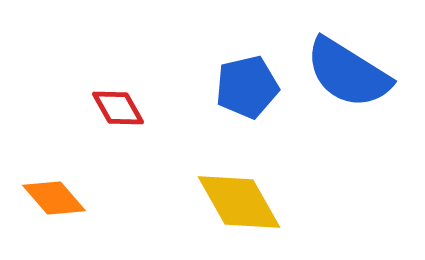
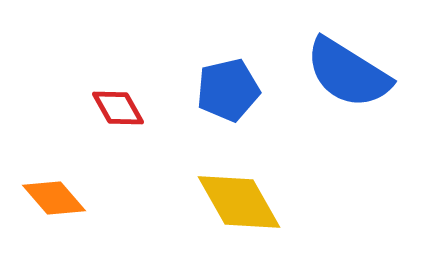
blue pentagon: moved 19 px left, 3 px down
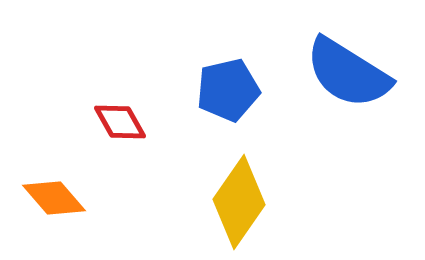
red diamond: moved 2 px right, 14 px down
yellow diamond: rotated 64 degrees clockwise
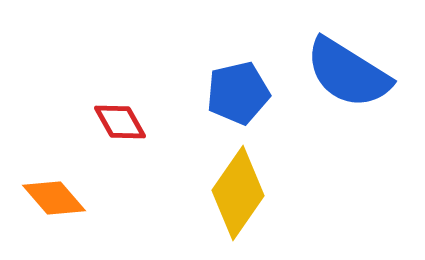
blue pentagon: moved 10 px right, 3 px down
yellow diamond: moved 1 px left, 9 px up
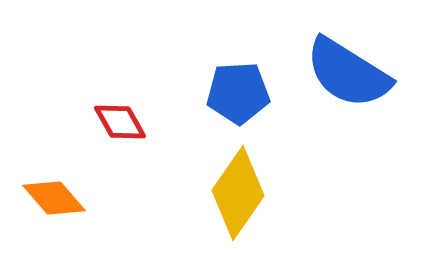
blue pentagon: rotated 10 degrees clockwise
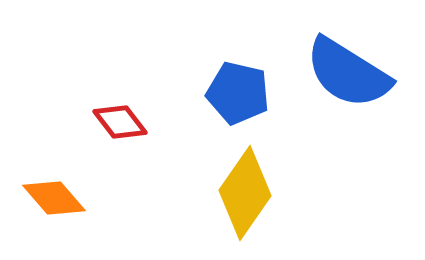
blue pentagon: rotated 16 degrees clockwise
red diamond: rotated 8 degrees counterclockwise
yellow diamond: moved 7 px right
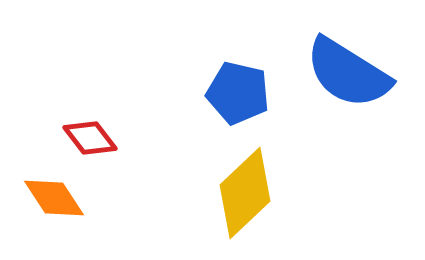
red diamond: moved 30 px left, 16 px down
yellow diamond: rotated 12 degrees clockwise
orange diamond: rotated 8 degrees clockwise
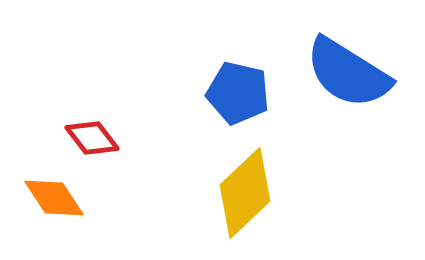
red diamond: moved 2 px right
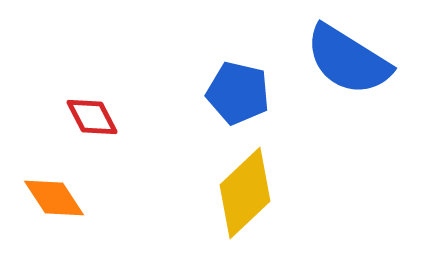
blue semicircle: moved 13 px up
red diamond: moved 21 px up; rotated 10 degrees clockwise
